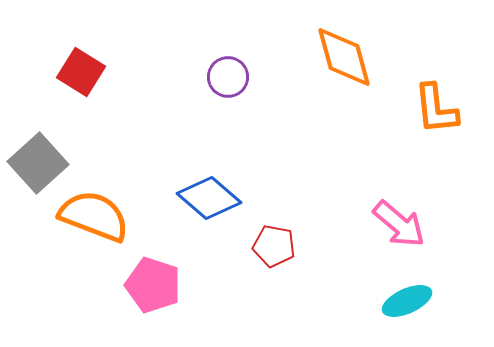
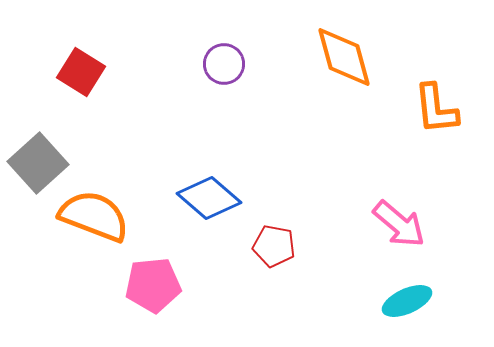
purple circle: moved 4 px left, 13 px up
pink pentagon: rotated 24 degrees counterclockwise
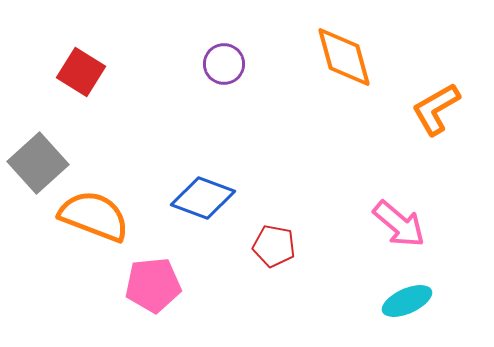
orange L-shape: rotated 66 degrees clockwise
blue diamond: moved 6 px left; rotated 20 degrees counterclockwise
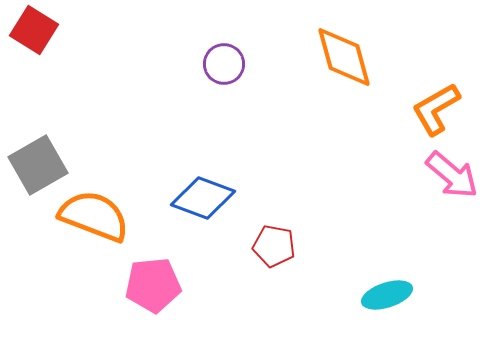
red square: moved 47 px left, 42 px up
gray square: moved 2 px down; rotated 12 degrees clockwise
pink arrow: moved 53 px right, 49 px up
cyan ellipse: moved 20 px left, 6 px up; rotated 6 degrees clockwise
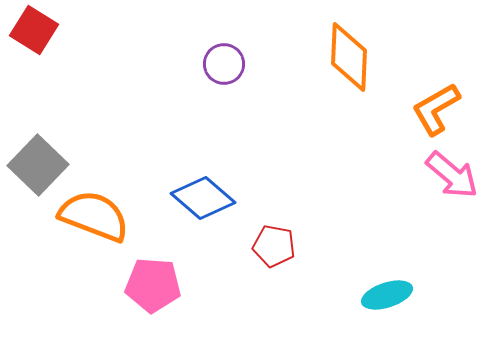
orange diamond: moved 5 px right; rotated 18 degrees clockwise
gray square: rotated 16 degrees counterclockwise
blue diamond: rotated 20 degrees clockwise
pink pentagon: rotated 10 degrees clockwise
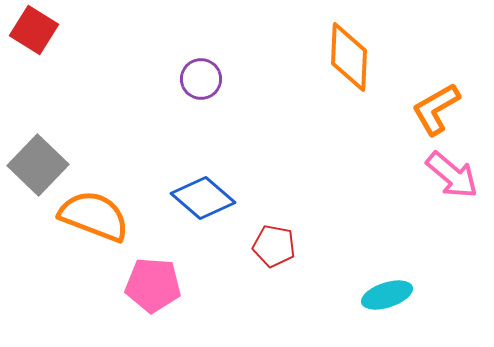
purple circle: moved 23 px left, 15 px down
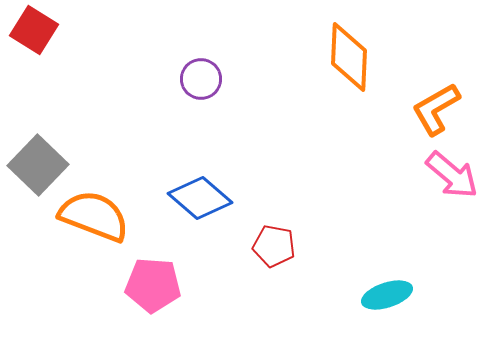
blue diamond: moved 3 px left
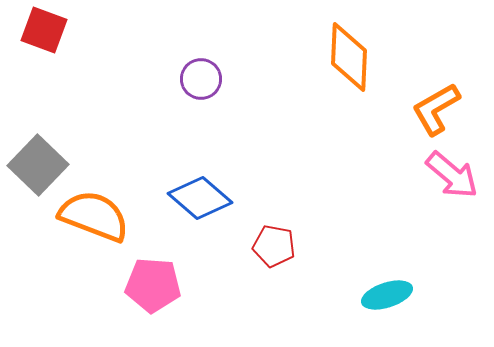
red square: moved 10 px right; rotated 12 degrees counterclockwise
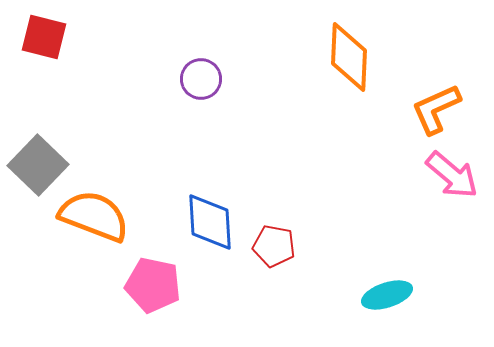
red square: moved 7 px down; rotated 6 degrees counterclockwise
orange L-shape: rotated 6 degrees clockwise
blue diamond: moved 10 px right, 24 px down; rotated 46 degrees clockwise
pink pentagon: rotated 8 degrees clockwise
